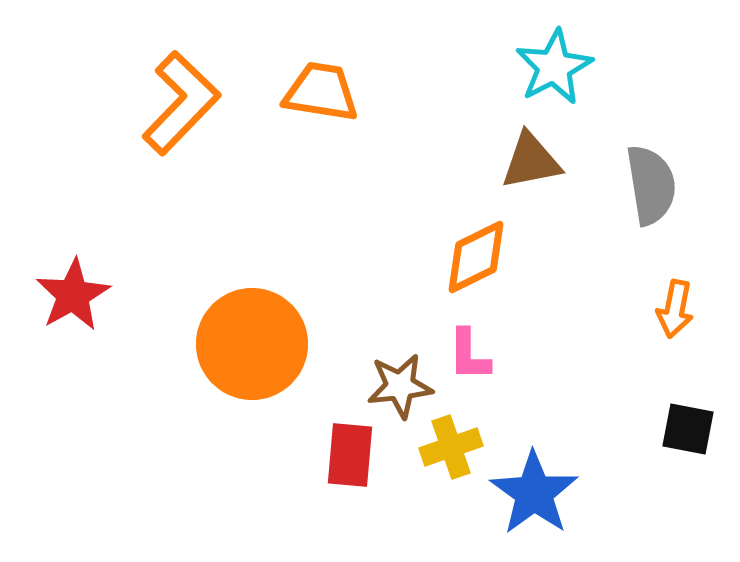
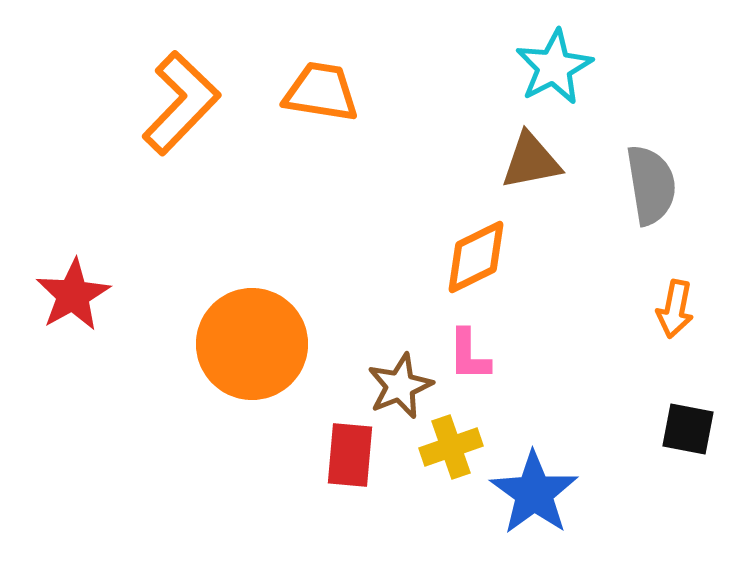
brown star: rotated 16 degrees counterclockwise
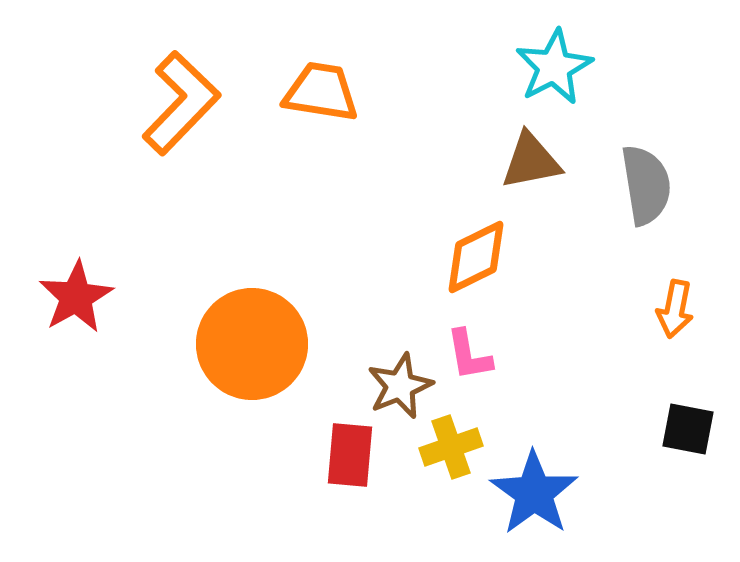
gray semicircle: moved 5 px left
red star: moved 3 px right, 2 px down
pink L-shape: rotated 10 degrees counterclockwise
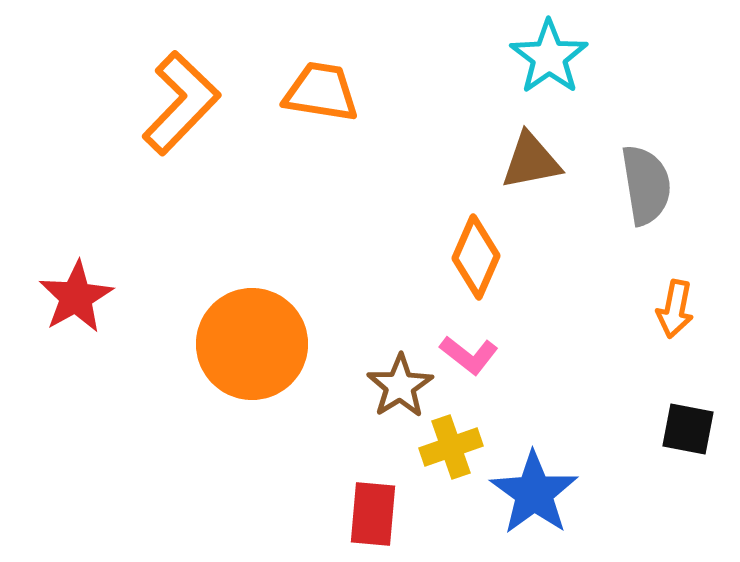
cyan star: moved 5 px left, 10 px up; rotated 8 degrees counterclockwise
orange diamond: rotated 40 degrees counterclockwise
pink L-shape: rotated 42 degrees counterclockwise
brown star: rotated 10 degrees counterclockwise
red rectangle: moved 23 px right, 59 px down
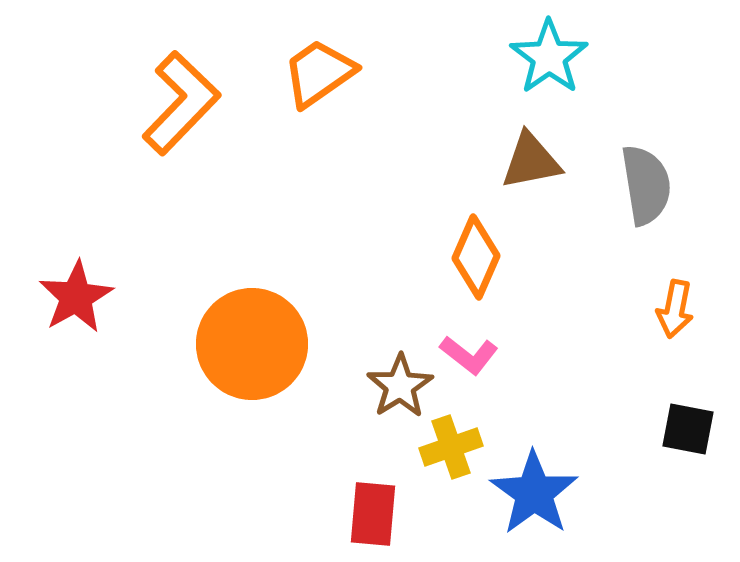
orange trapezoid: moved 2 px left, 19 px up; rotated 44 degrees counterclockwise
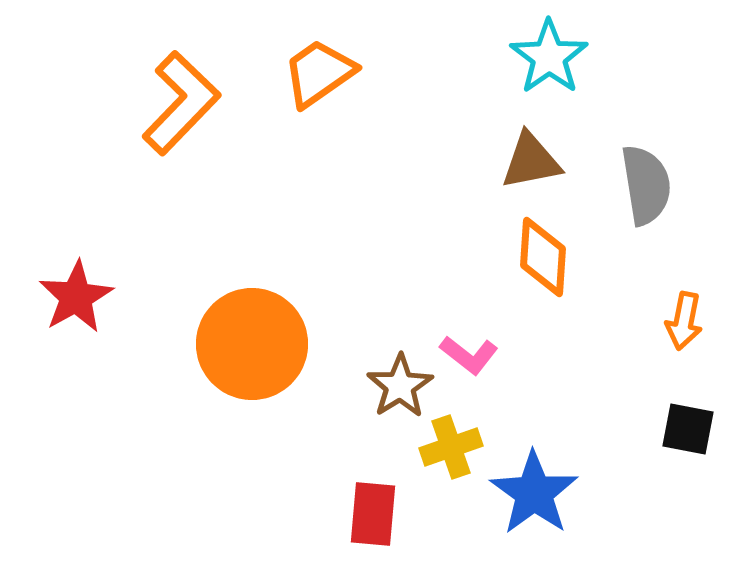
orange diamond: moved 67 px right; rotated 20 degrees counterclockwise
orange arrow: moved 9 px right, 12 px down
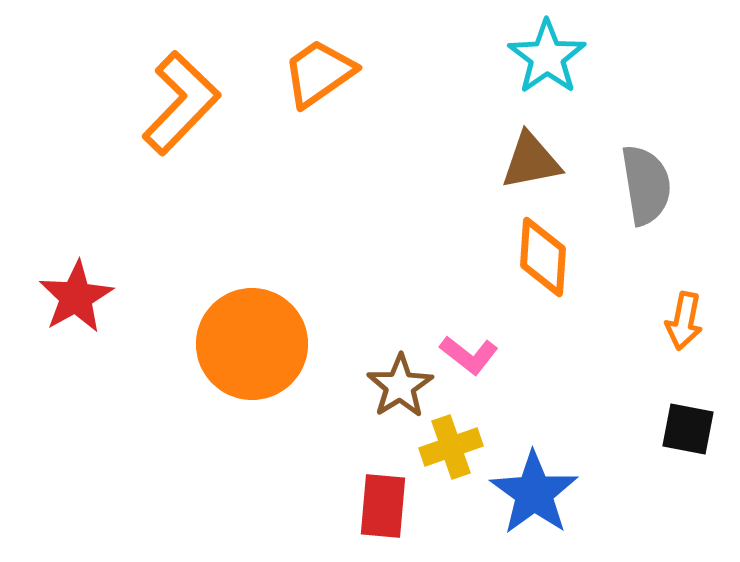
cyan star: moved 2 px left
red rectangle: moved 10 px right, 8 px up
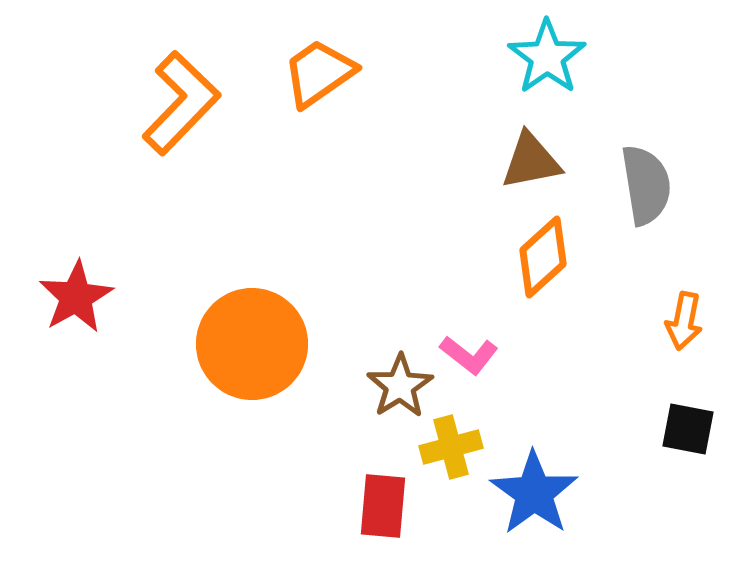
orange diamond: rotated 44 degrees clockwise
yellow cross: rotated 4 degrees clockwise
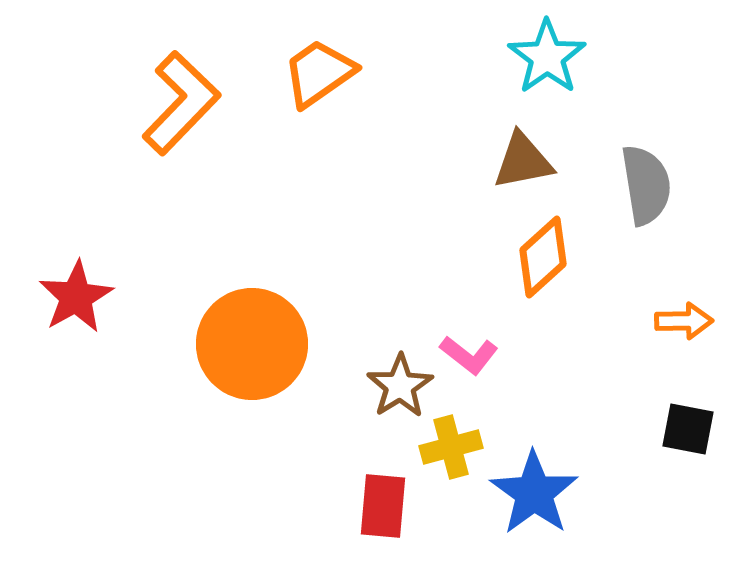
brown triangle: moved 8 px left
orange arrow: rotated 102 degrees counterclockwise
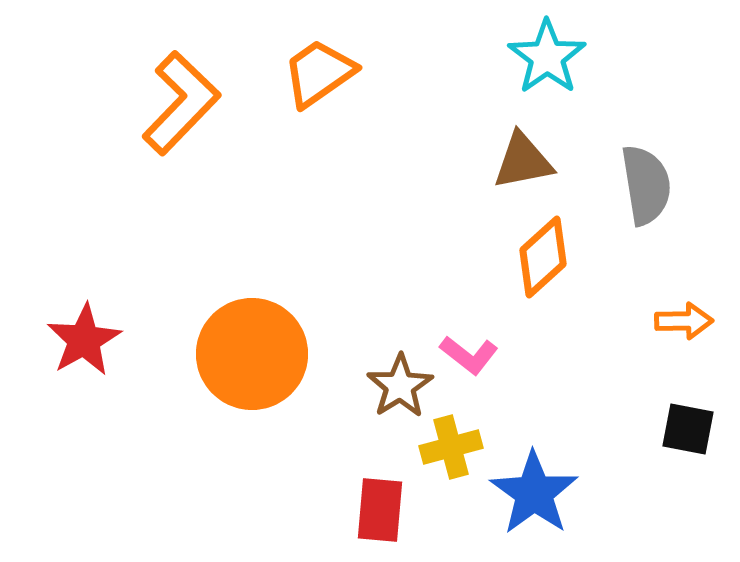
red star: moved 8 px right, 43 px down
orange circle: moved 10 px down
red rectangle: moved 3 px left, 4 px down
